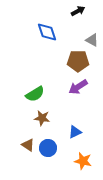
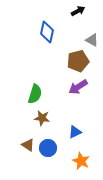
blue diamond: rotated 30 degrees clockwise
brown pentagon: rotated 15 degrees counterclockwise
green semicircle: rotated 42 degrees counterclockwise
orange star: moved 2 px left; rotated 12 degrees clockwise
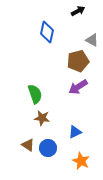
green semicircle: rotated 36 degrees counterclockwise
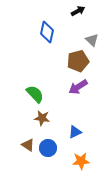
gray triangle: rotated 16 degrees clockwise
green semicircle: rotated 24 degrees counterclockwise
orange star: rotated 30 degrees counterclockwise
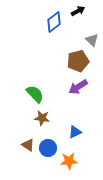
blue diamond: moved 7 px right, 10 px up; rotated 40 degrees clockwise
orange star: moved 12 px left
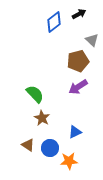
black arrow: moved 1 px right, 3 px down
brown star: rotated 21 degrees clockwise
blue circle: moved 2 px right
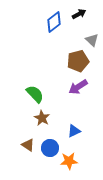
blue triangle: moved 1 px left, 1 px up
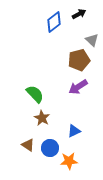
brown pentagon: moved 1 px right, 1 px up
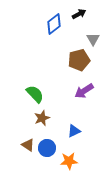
blue diamond: moved 2 px down
gray triangle: moved 1 px right, 1 px up; rotated 16 degrees clockwise
purple arrow: moved 6 px right, 4 px down
brown star: rotated 21 degrees clockwise
blue circle: moved 3 px left
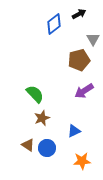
orange star: moved 13 px right
